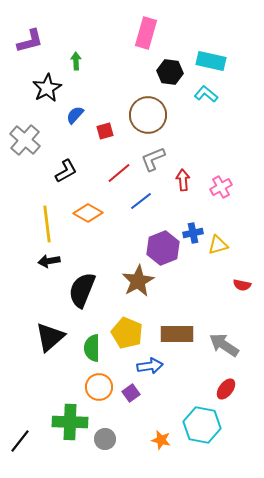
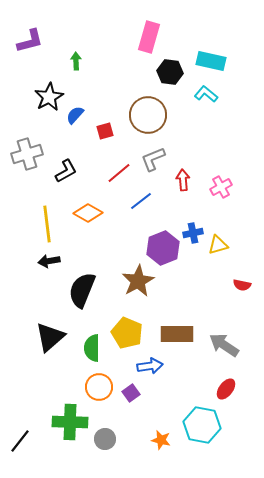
pink rectangle: moved 3 px right, 4 px down
black star: moved 2 px right, 9 px down
gray cross: moved 2 px right, 14 px down; rotated 32 degrees clockwise
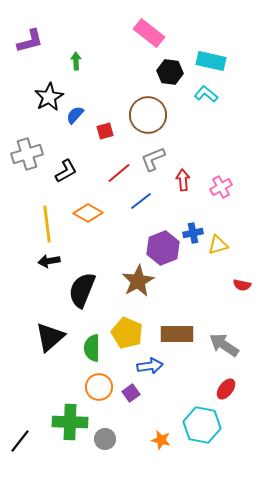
pink rectangle: moved 4 px up; rotated 68 degrees counterclockwise
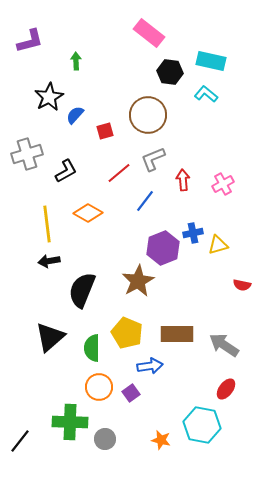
pink cross: moved 2 px right, 3 px up
blue line: moved 4 px right; rotated 15 degrees counterclockwise
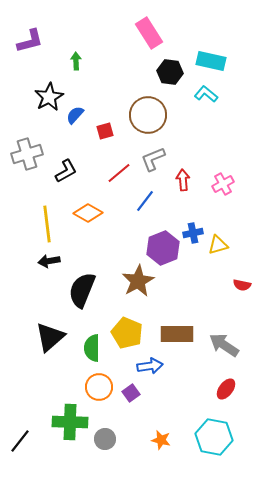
pink rectangle: rotated 20 degrees clockwise
cyan hexagon: moved 12 px right, 12 px down
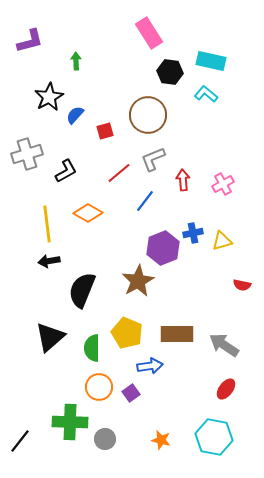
yellow triangle: moved 4 px right, 4 px up
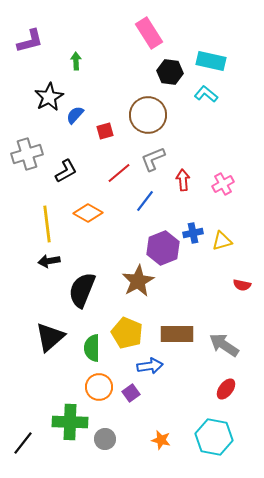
black line: moved 3 px right, 2 px down
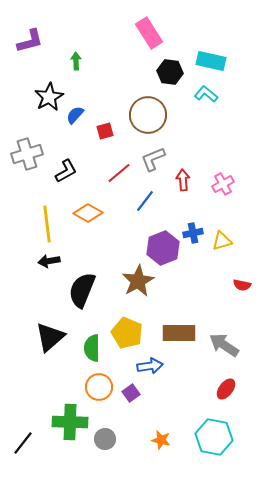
brown rectangle: moved 2 px right, 1 px up
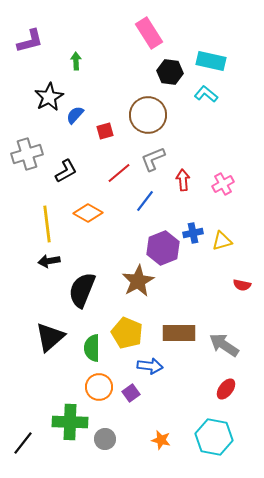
blue arrow: rotated 15 degrees clockwise
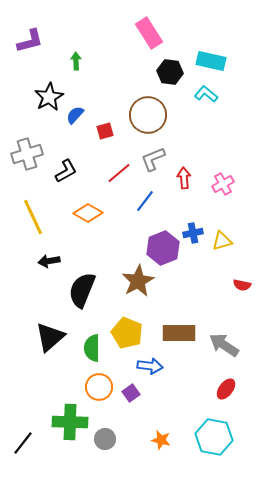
red arrow: moved 1 px right, 2 px up
yellow line: moved 14 px left, 7 px up; rotated 18 degrees counterclockwise
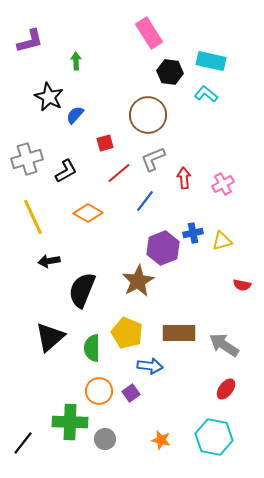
black star: rotated 16 degrees counterclockwise
red square: moved 12 px down
gray cross: moved 5 px down
orange circle: moved 4 px down
